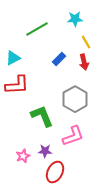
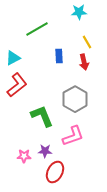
cyan star: moved 4 px right, 7 px up
yellow line: moved 1 px right
blue rectangle: moved 3 px up; rotated 48 degrees counterclockwise
red L-shape: rotated 35 degrees counterclockwise
pink star: moved 1 px right; rotated 24 degrees clockwise
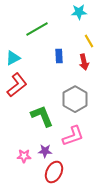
yellow line: moved 2 px right, 1 px up
red ellipse: moved 1 px left
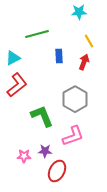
green line: moved 5 px down; rotated 15 degrees clockwise
red arrow: rotated 147 degrees counterclockwise
red ellipse: moved 3 px right, 1 px up
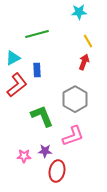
yellow line: moved 1 px left
blue rectangle: moved 22 px left, 14 px down
red ellipse: rotated 15 degrees counterclockwise
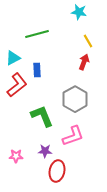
cyan star: rotated 14 degrees clockwise
pink star: moved 8 px left
